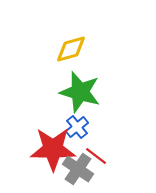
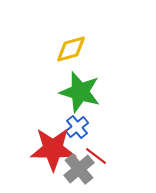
gray cross: moved 1 px right; rotated 16 degrees clockwise
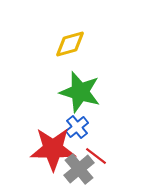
yellow diamond: moved 1 px left, 5 px up
